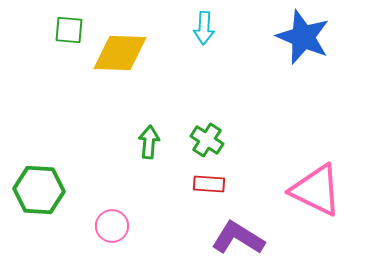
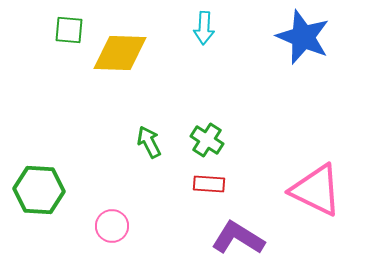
green arrow: rotated 32 degrees counterclockwise
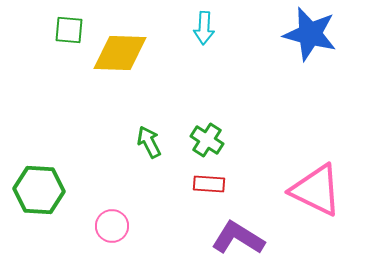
blue star: moved 7 px right, 3 px up; rotated 8 degrees counterclockwise
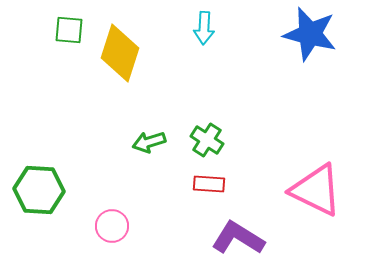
yellow diamond: rotated 74 degrees counterclockwise
green arrow: rotated 80 degrees counterclockwise
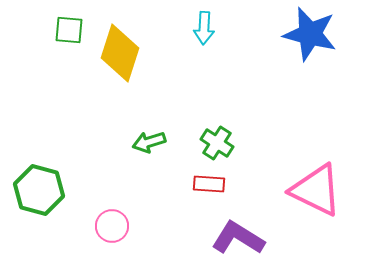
green cross: moved 10 px right, 3 px down
green hexagon: rotated 12 degrees clockwise
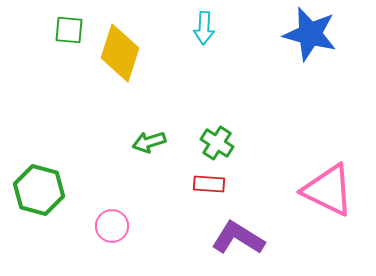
pink triangle: moved 12 px right
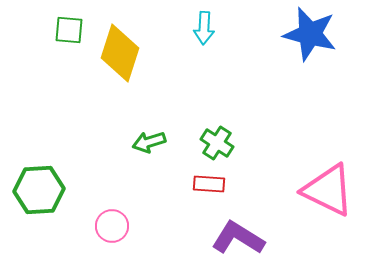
green hexagon: rotated 18 degrees counterclockwise
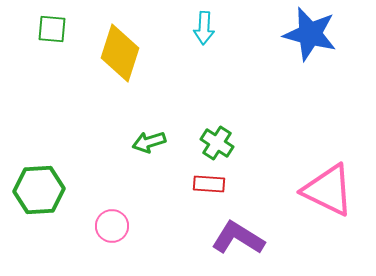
green square: moved 17 px left, 1 px up
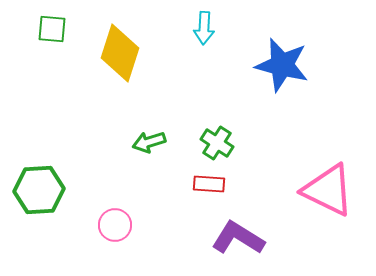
blue star: moved 28 px left, 31 px down
pink circle: moved 3 px right, 1 px up
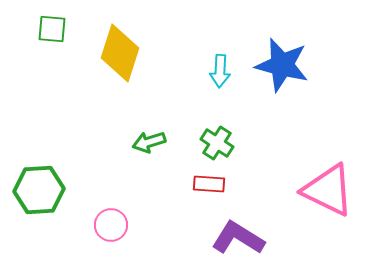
cyan arrow: moved 16 px right, 43 px down
pink circle: moved 4 px left
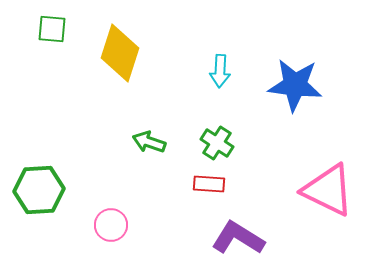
blue star: moved 13 px right, 20 px down; rotated 8 degrees counterclockwise
green arrow: rotated 36 degrees clockwise
